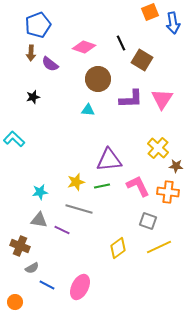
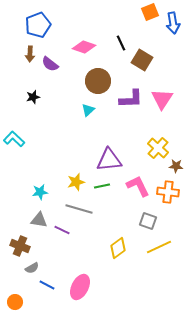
brown arrow: moved 1 px left, 1 px down
brown circle: moved 2 px down
cyan triangle: rotated 48 degrees counterclockwise
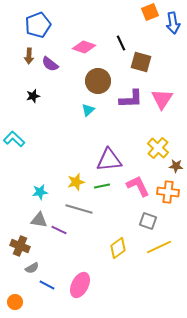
brown arrow: moved 1 px left, 2 px down
brown square: moved 1 px left, 2 px down; rotated 15 degrees counterclockwise
black star: moved 1 px up
purple line: moved 3 px left
pink ellipse: moved 2 px up
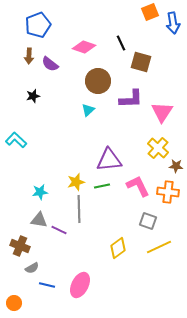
pink triangle: moved 13 px down
cyan L-shape: moved 2 px right, 1 px down
gray line: rotated 72 degrees clockwise
blue line: rotated 14 degrees counterclockwise
orange circle: moved 1 px left, 1 px down
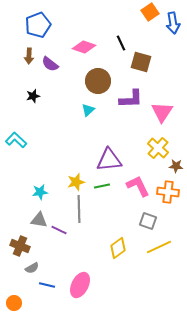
orange square: rotated 12 degrees counterclockwise
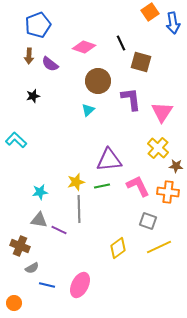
purple L-shape: rotated 95 degrees counterclockwise
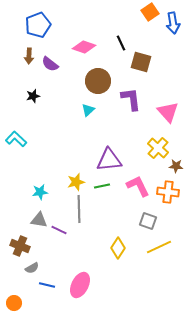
pink triangle: moved 6 px right; rotated 15 degrees counterclockwise
cyan L-shape: moved 1 px up
yellow diamond: rotated 20 degrees counterclockwise
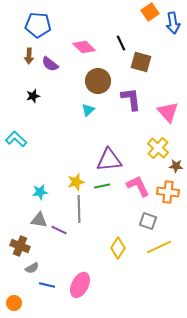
blue pentagon: rotated 25 degrees clockwise
pink diamond: rotated 25 degrees clockwise
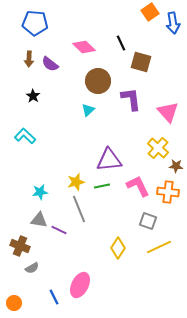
blue pentagon: moved 3 px left, 2 px up
brown arrow: moved 3 px down
black star: rotated 24 degrees counterclockwise
cyan L-shape: moved 9 px right, 3 px up
gray line: rotated 20 degrees counterclockwise
blue line: moved 7 px right, 12 px down; rotated 49 degrees clockwise
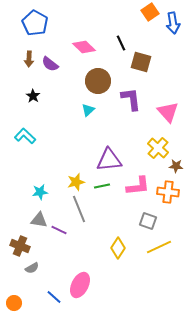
blue pentagon: rotated 25 degrees clockwise
pink L-shape: rotated 110 degrees clockwise
blue line: rotated 21 degrees counterclockwise
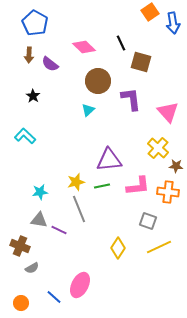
brown arrow: moved 4 px up
orange circle: moved 7 px right
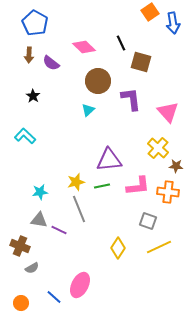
purple semicircle: moved 1 px right, 1 px up
